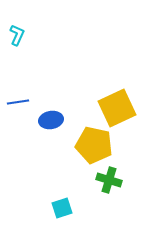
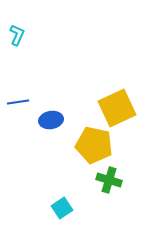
cyan square: rotated 15 degrees counterclockwise
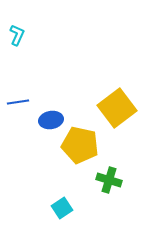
yellow square: rotated 12 degrees counterclockwise
yellow pentagon: moved 14 px left
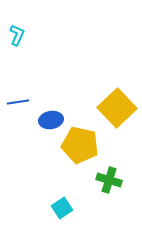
yellow square: rotated 6 degrees counterclockwise
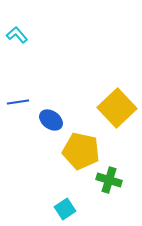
cyan L-shape: rotated 65 degrees counterclockwise
blue ellipse: rotated 45 degrees clockwise
yellow pentagon: moved 1 px right, 6 px down
cyan square: moved 3 px right, 1 px down
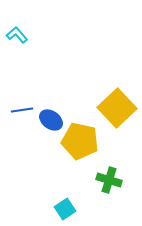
blue line: moved 4 px right, 8 px down
yellow pentagon: moved 1 px left, 10 px up
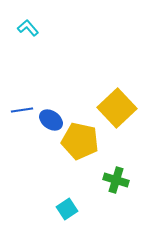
cyan L-shape: moved 11 px right, 7 px up
green cross: moved 7 px right
cyan square: moved 2 px right
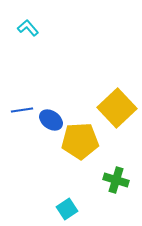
yellow pentagon: rotated 15 degrees counterclockwise
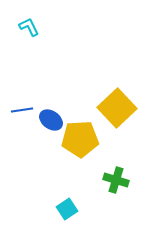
cyan L-shape: moved 1 px right, 1 px up; rotated 15 degrees clockwise
yellow pentagon: moved 2 px up
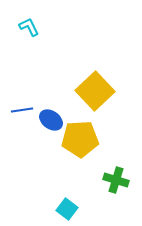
yellow square: moved 22 px left, 17 px up
cyan square: rotated 20 degrees counterclockwise
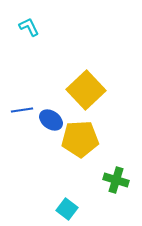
yellow square: moved 9 px left, 1 px up
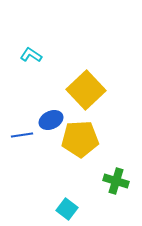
cyan L-shape: moved 2 px right, 28 px down; rotated 30 degrees counterclockwise
blue line: moved 25 px down
blue ellipse: rotated 60 degrees counterclockwise
green cross: moved 1 px down
